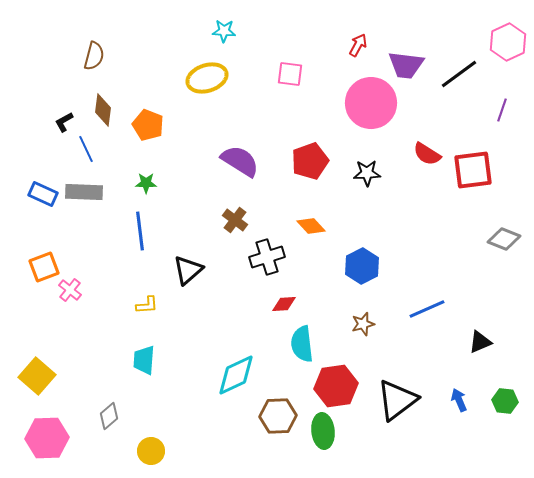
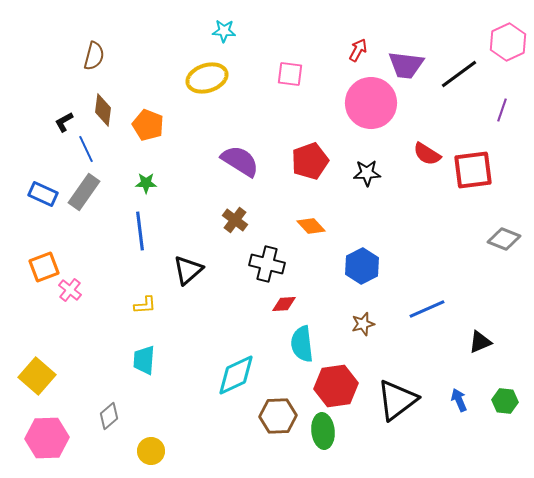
red arrow at (358, 45): moved 5 px down
gray rectangle at (84, 192): rotated 57 degrees counterclockwise
black cross at (267, 257): moved 7 px down; rotated 32 degrees clockwise
yellow L-shape at (147, 305): moved 2 px left
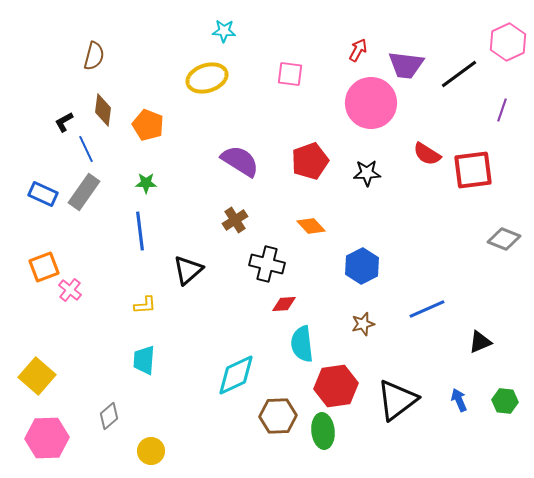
brown cross at (235, 220): rotated 20 degrees clockwise
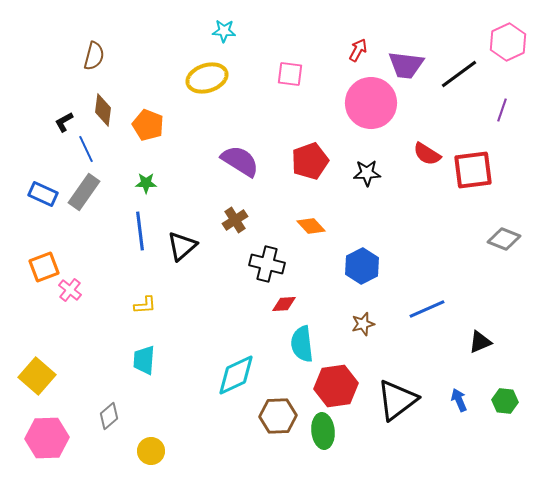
black triangle at (188, 270): moved 6 px left, 24 px up
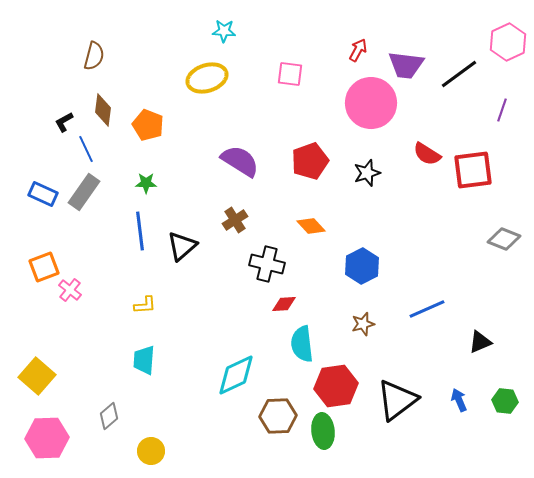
black star at (367, 173): rotated 16 degrees counterclockwise
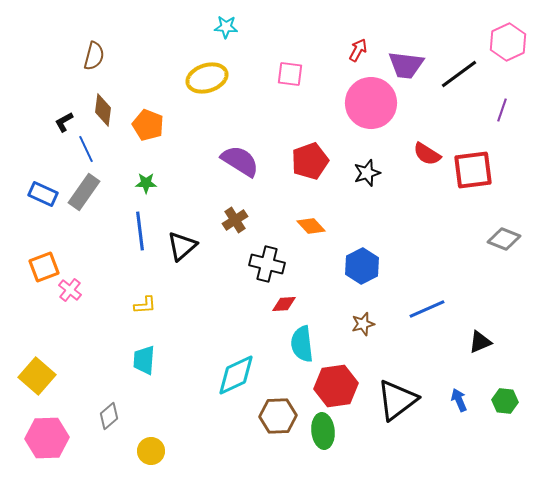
cyan star at (224, 31): moved 2 px right, 4 px up
